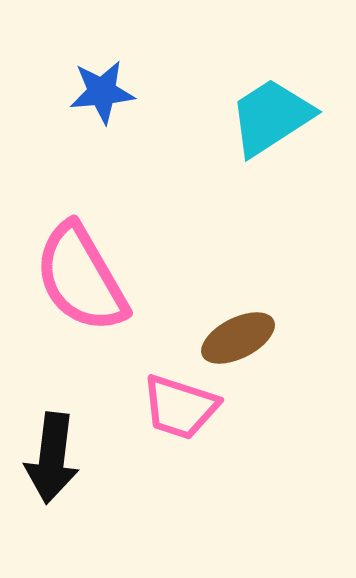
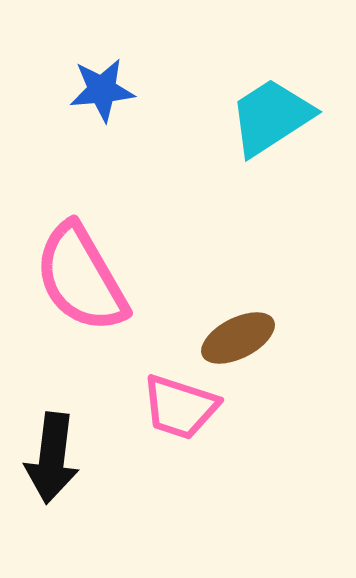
blue star: moved 2 px up
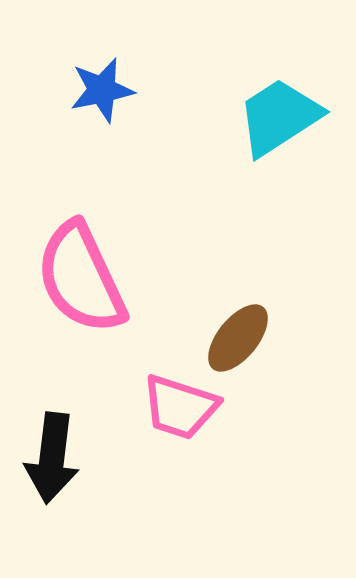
blue star: rotated 6 degrees counterclockwise
cyan trapezoid: moved 8 px right
pink semicircle: rotated 5 degrees clockwise
brown ellipse: rotated 24 degrees counterclockwise
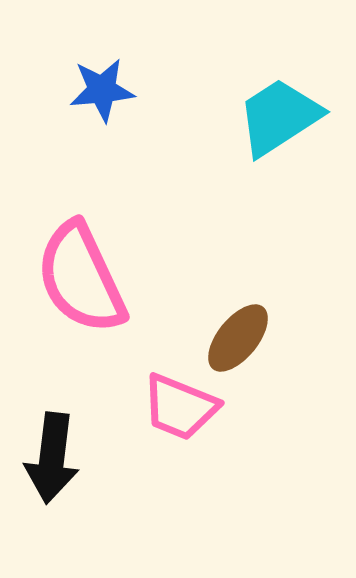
blue star: rotated 6 degrees clockwise
pink trapezoid: rotated 4 degrees clockwise
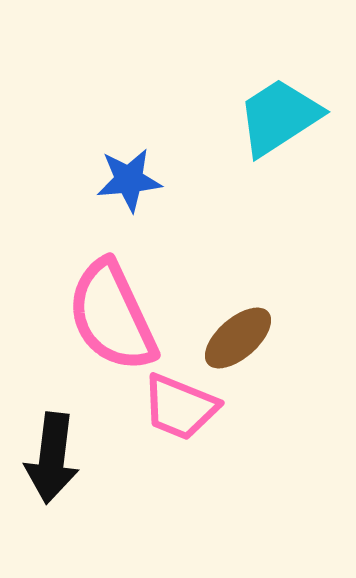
blue star: moved 27 px right, 90 px down
pink semicircle: moved 31 px right, 38 px down
brown ellipse: rotated 10 degrees clockwise
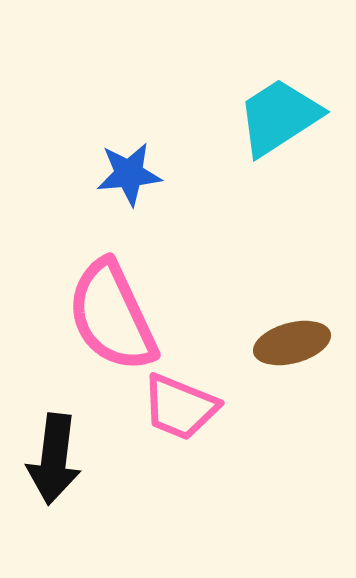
blue star: moved 6 px up
brown ellipse: moved 54 px right, 5 px down; rotated 26 degrees clockwise
black arrow: moved 2 px right, 1 px down
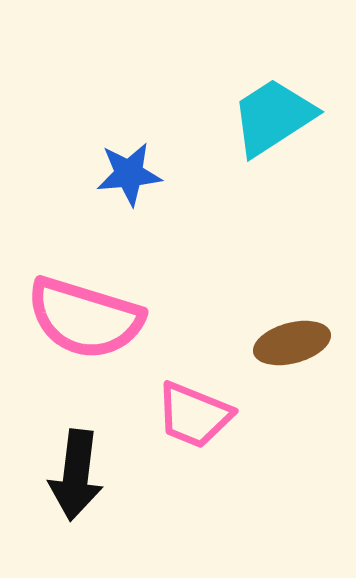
cyan trapezoid: moved 6 px left
pink semicircle: moved 27 px left, 2 px down; rotated 48 degrees counterclockwise
pink trapezoid: moved 14 px right, 8 px down
black arrow: moved 22 px right, 16 px down
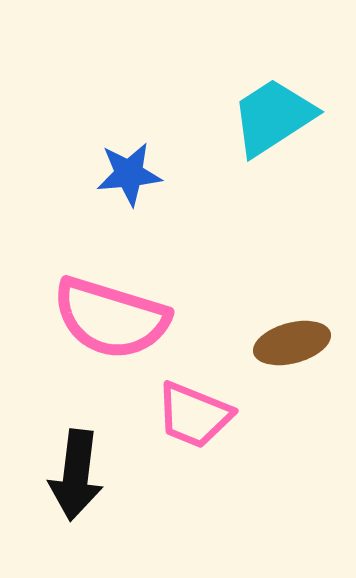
pink semicircle: moved 26 px right
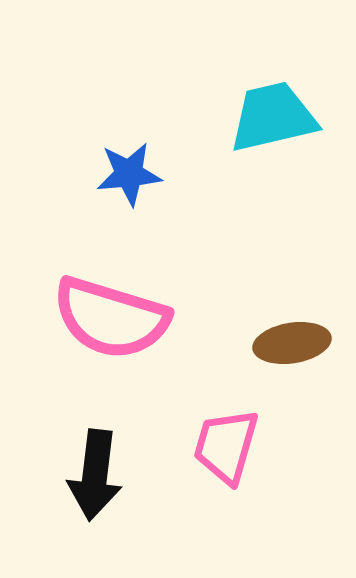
cyan trapezoid: rotated 20 degrees clockwise
brown ellipse: rotated 6 degrees clockwise
pink trapezoid: moved 32 px right, 31 px down; rotated 84 degrees clockwise
black arrow: moved 19 px right
